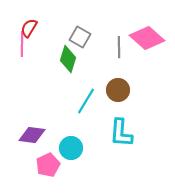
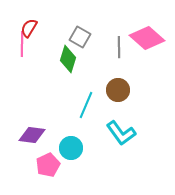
cyan line: moved 4 px down; rotated 8 degrees counterclockwise
cyan L-shape: rotated 40 degrees counterclockwise
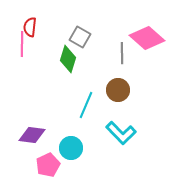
red semicircle: moved 1 px right, 1 px up; rotated 24 degrees counterclockwise
gray line: moved 3 px right, 6 px down
cyan L-shape: rotated 8 degrees counterclockwise
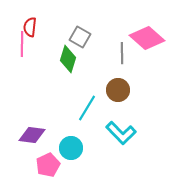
cyan line: moved 1 px right, 3 px down; rotated 8 degrees clockwise
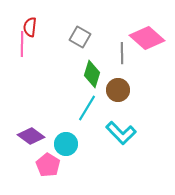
green diamond: moved 24 px right, 15 px down
purple diamond: moved 1 px left, 1 px down; rotated 28 degrees clockwise
cyan circle: moved 5 px left, 4 px up
pink pentagon: rotated 15 degrees counterclockwise
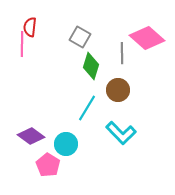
green diamond: moved 1 px left, 8 px up
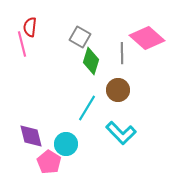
pink line: rotated 15 degrees counterclockwise
green diamond: moved 5 px up
purple diamond: rotated 40 degrees clockwise
pink pentagon: moved 1 px right, 3 px up
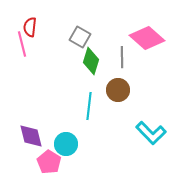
gray line: moved 4 px down
cyan line: moved 2 px right, 2 px up; rotated 24 degrees counterclockwise
cyan L-shape: moved 30 px right
